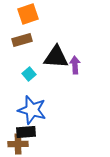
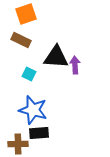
orange square: moved 2 px left
brown rectangle: moved 1 px left; rotated 42 degrees clockwise
cyan square: rotated 24 degrees counterclockwise
blue star: moved 1 px right
black rectangle: moved 13 px right, 1 px down
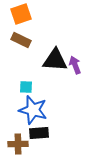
orange square: moved 5 px left
black triangle: moved 1 px left, 3 px down
purple arrow: rotated 18 degrees counterclockwise
cyan square: moved 3 px left, 13 px down; rotated 24 degrees counterclockwise
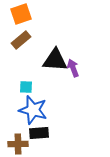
brown rectangle: rotated 66 degrees counterclockwise
purple arrow: moved 2 px left, 3 px down
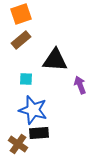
purple arrow: moved 7 px right, 17 px down
cyan square: moved 8 px up
brown cross: rotated 36 degrees clockwise
